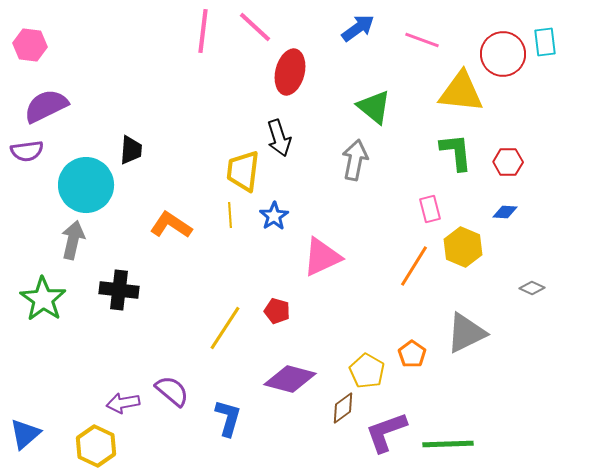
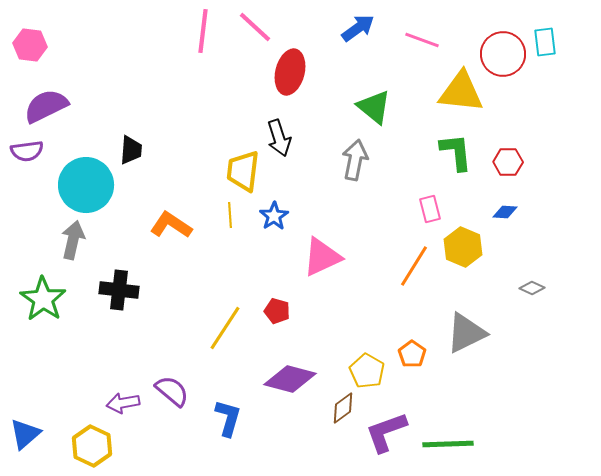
yellow hexagon at (96, 446): moved 4 px left
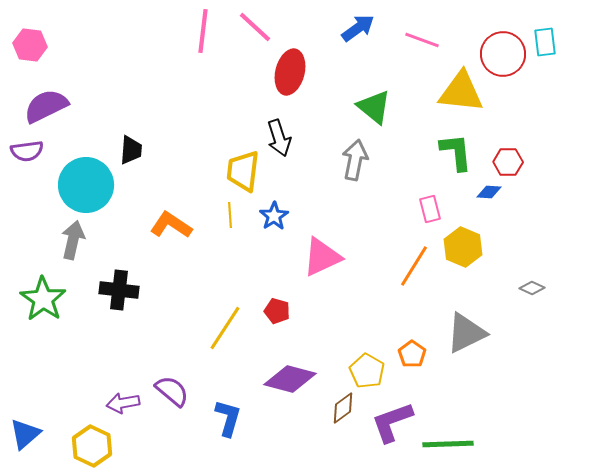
blue diamond at (505, 212): moved 16 px left, 20 px up
purple L-shape at (386, 432): moved 6 px right, 10 px up
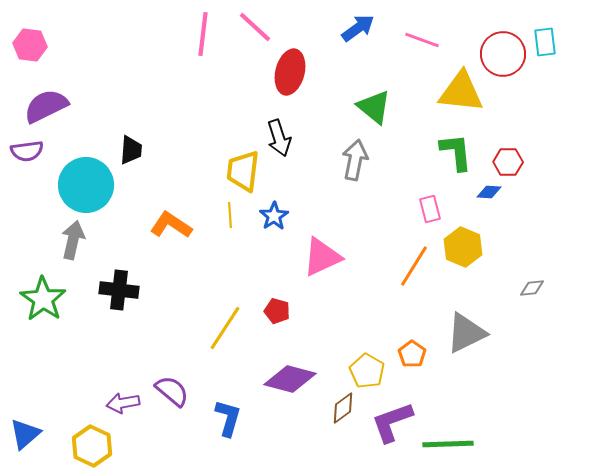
pink line at (203, 31): moved 3 px down
gray diamond at (532, 288): rotated 30 degrees counterclockwise
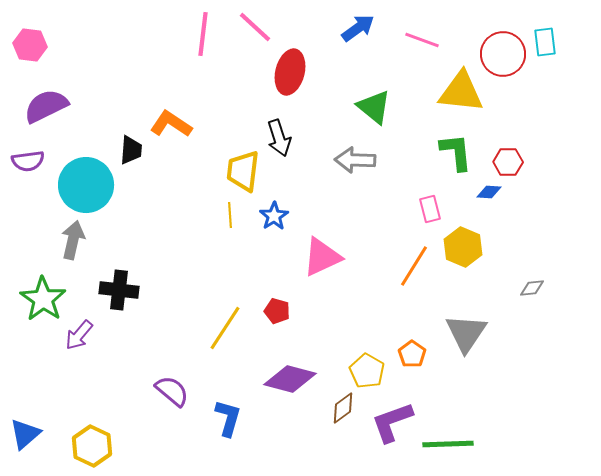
purple semicircle at (27, 151): moved 1 px right, 10 px down
gray arrow at (355, 160): rotated 99 degrees counterclockwise
orange L-shape at (171, 225): moved 101 px up
gray triangle at (466, 333): rotated 30 degrees counterclockwise
purple arrow at (123, 403): moved 44 px left, 68 px up; rotated 40 degrees counterclockwise
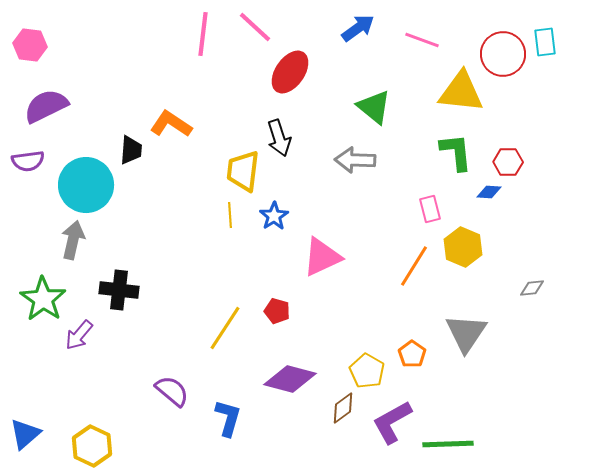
red ellipse at (290, 72): rotated 21 degrees clockwise
purple L-shape at (392, 422): rotated 9 degrees counterclockwise
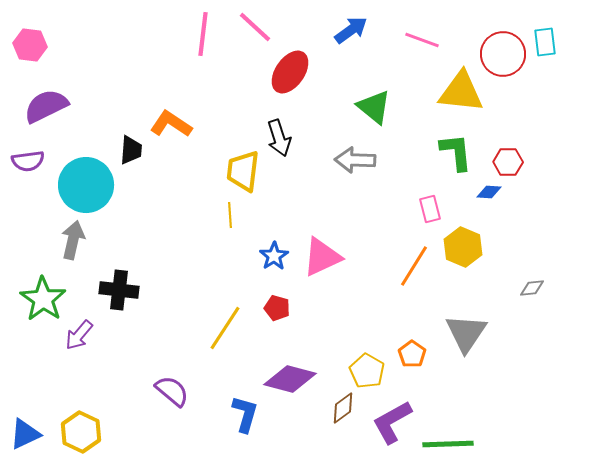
blue arrow at (358, 28): moved 7 px left, 2 px down
blue star at (274, 216): moved 40 px down
red pentagon at (277, 311): moved 3 px up
blue L-shape at (228, 418): moved 17 px right, 4 px up
blue triangle at (25, 434): rotated 16 degrees clockwise
yellow hexagon at (92, 446): moved 11 px left, 14 px up
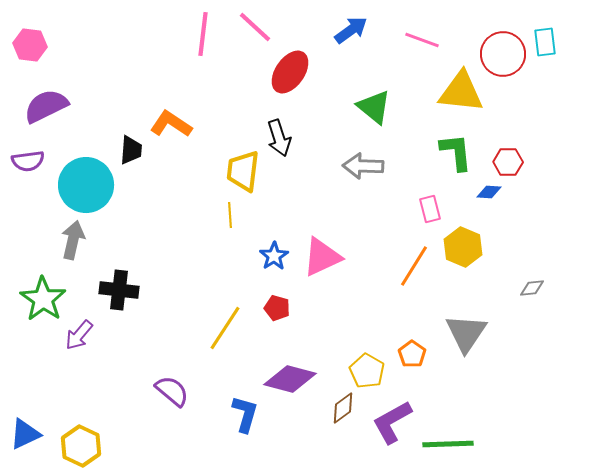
gray arrow at (355, 160): moved 8 px right, 6 px down
yellow hexagon at (81, 432): moved 14 px down
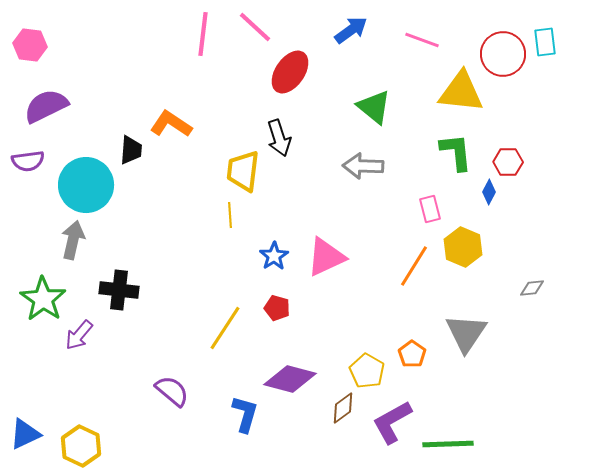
blue diamond at (489, 192): rotated 65 degrees counterclockwise
pink triangle at (322, 257): moved 4 px right
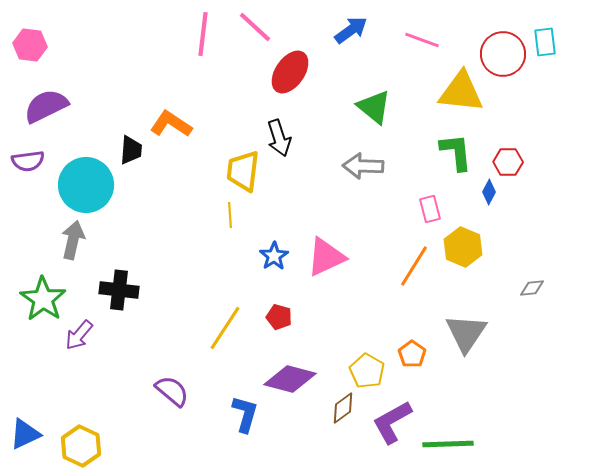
red pentagon at (277, 308): moved 2 px right, 9 px down
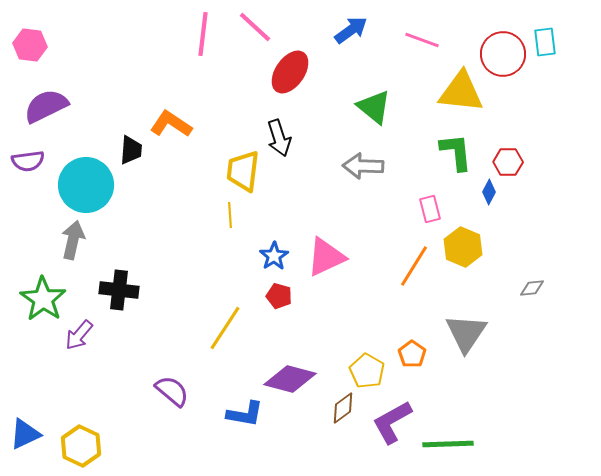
red pentagon at (279, 317): moved 21 px up
blue L-shape at (245, 414): rotated 84 degrees clockwise
